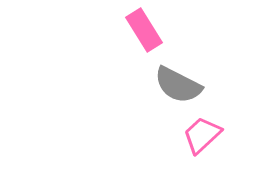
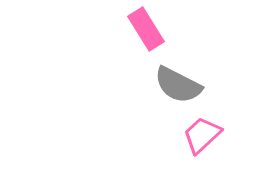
pink rectangle: moved 2 px right, 1 px up
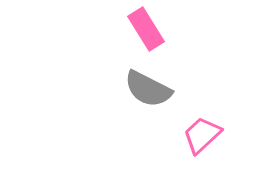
gray semicircle: moved 30 px left, 4 px down
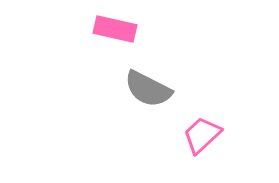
pink rectangle: moved 31 px left; rotated 45 degrees counterclockwise
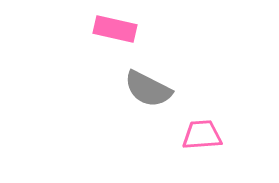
pink trapezoid: rotated 39 degrees clockwise
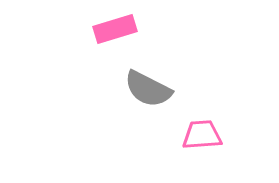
pink rectangle: rotated 30 degrees counterclockwise
